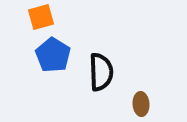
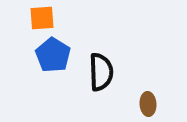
orange square: moved 1 px right, 1 px down; rotated 12 degrees clockwise
brown ellipse: moved 7 px right
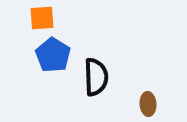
black semicircle: moved 5 px left, 5 px down
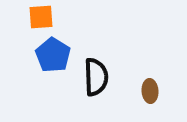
orange square: moved 1 px left, 1 px up
brown ellipse: moved 2 px right, 13 px up
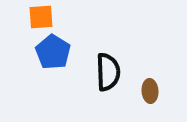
blue pentagon: moved 3 px up
black semicircle: moved 12 px right, 5 px up
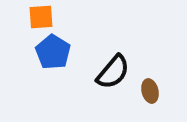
black semicircle: moved 5 px right; rotated 42 degrees clockwise
brown ellipse: rotated 10 degrees counterclockwise
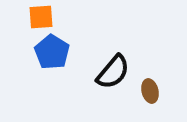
blue pentagon: moved 1 px left
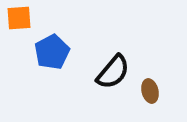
orange square: moved 22 px left, 1 px down
blue pentagon: rotated 12 degrees clockwise
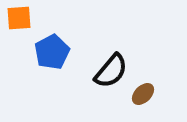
black semicircle: moved 2 px left, 1 px up
brown ellipse: moved 7 px left, 3 px down; rotated 60 degrees clockwise
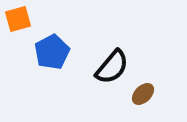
orange square: moved 1 px left, 1 px down; rotated 12 degrees counterclockwise
black semicircle: moved 1 px right, 4 px up
